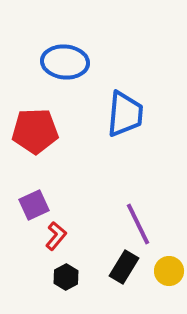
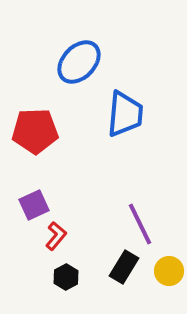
blue ellipse: moved 14 px right; rotated 51 degrees counterclockwise
purple line: moved 2 px right
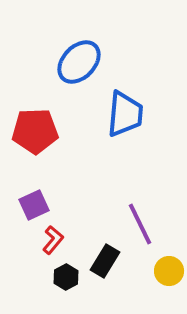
red L-shape: moved 3 px left, 4 px down
black rectangle: moved 19 px left, 6 px up
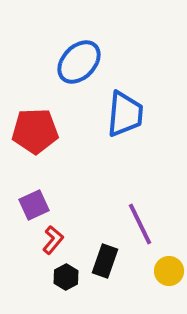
black rectangle: rotated 12 degrees counterclockwise
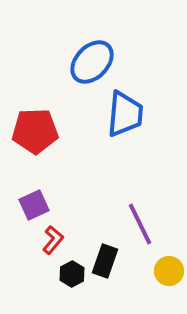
blue ellipse: moved 13 px right
black hexagon: moved 6 px right, 3 px up
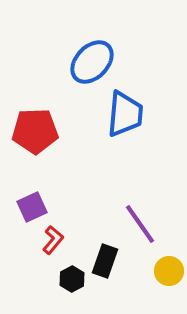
purple square: moved 2 px left, 2 px down
purple line: rotated 9 degrees counterclockwise
black hexagon: moved 5 px down
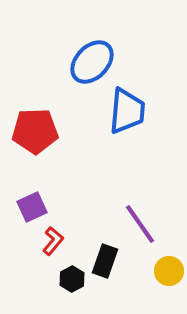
blue trapezoid: moved 2 px right, 3 px up
red L-shape: moved 1 px down
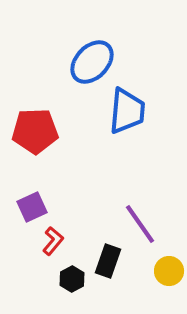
black rectangle: moved 3 px right
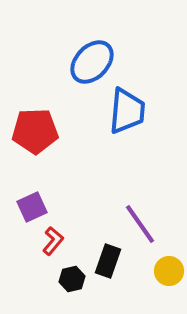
black hexagon: rotated 15 degrees clockwise
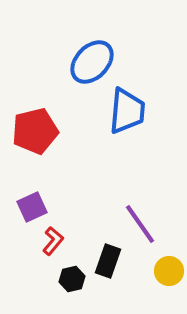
red pentagon: rotated 12 degrees counterclockwise
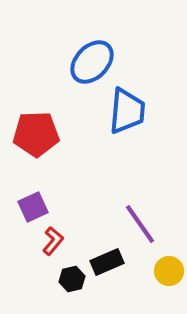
red pentagon: moved 1 px right, 3 px down; rotated 12 degrees clockwise
purple square: moved 1 px right
black rectangle: moved 1 px left, 1 px down; rotated 48 degrees clockwise
